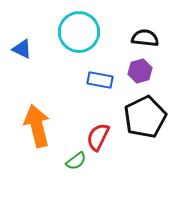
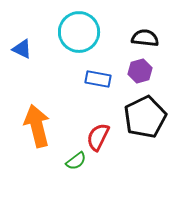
blue rectangle: moved 2 px left, 1 px up
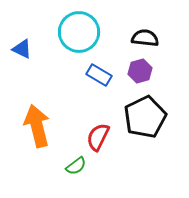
blue rectangle: moved 1 px right, 4 px up; rotated 20 degrees clockwise
green semicircle: moved 5 px down
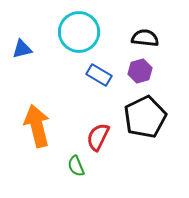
blue triangle: rotated 40 degrees counterclockwise
green semicircle: rotated 105 degrees clockwise
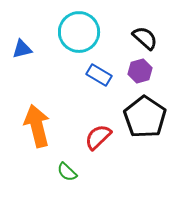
black semicircle: rotated 36 degrees clockwise
black pentagon: rotated 12 degrees counterclockwise
red semicircle: rotated 20 degrees clockwise
green semicircle: moved 9 px left, 6 px down; rotated 25 degrees counterclockwise
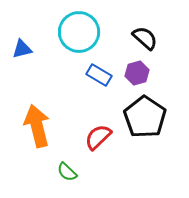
purple hexagon: moved 3 px left, 2 px down
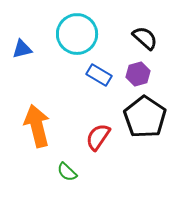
cyan circle: moved 2 px left, 2 px down
purple hexagon: moved 1 px right, 1 px down
red semicircle: rotated 12 degrees counterclockwise
